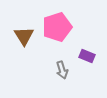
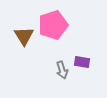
pink pentagon: moved 4 px left, 2 px up
purple rectangle: moved 5 px left, 6 px down; rotated 14 degrees counterclockwise
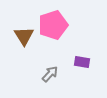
gray arrow: moved 12 px left, 4 px down; rotated 120 degrees counterclockwise
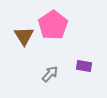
pink pentagon: rotated 16 degrees counterclockwise
purple rectangle: moved 2 px right, 4 px down
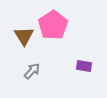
gray arrow: moved 18 px left, 3 px up
